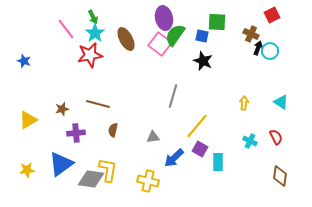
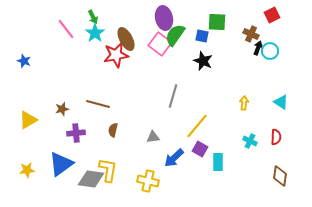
red star: moved 26 px right
red semicircle: rotated 28 degrees clockwise
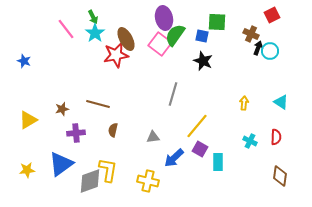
gray line: moved 2 px up
gray diamond: moved 1 px left, 2 px down; rotated 28 degrees counterclockwise
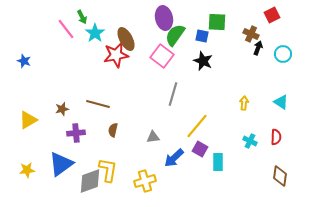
green arrow: moved 11 px left
pink square: moved 2 px right, 12 px down
cyan circle: moved 13 px right, 3 px down
yellow cross: moved 3 px left; rotated 30 degrees counterclockwise
